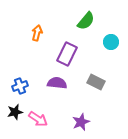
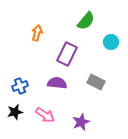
pink arrow: moved 7 px right, 4 px up
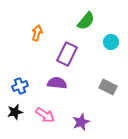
gray rectangle: moved 12 px right, 5 px down
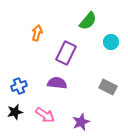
green semicircle: moved 2 px right
purple rectangle: moved 1 px left, 1 px up
blue cross: moved 1 px left
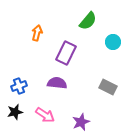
cyan circle: moved 2 px right
